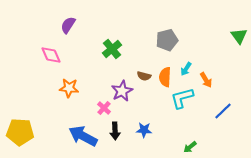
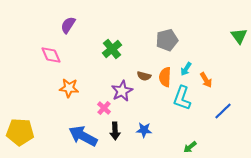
cyan L-shape: rotated 55 degrees counterclockwise
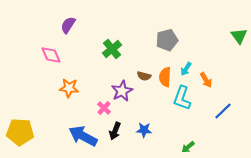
black arrow: rotated 24 degrees clockwise
green arrow: moved 2 px left
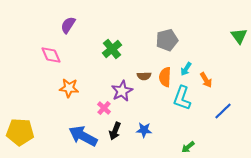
brown semicircle: rotated 16 degrees counterclockwise
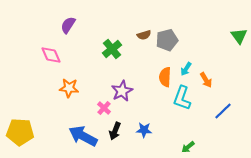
brown semicircle: moved 41 px up; rotated 16 degrees counterclockwise
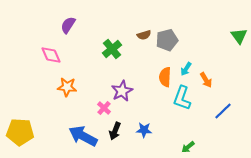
orange star: moved 2 px left, 1 px up
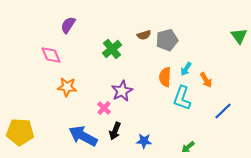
blue star: moved 11 px down
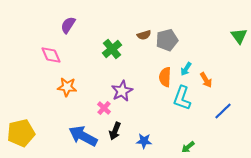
yellow pentagon: moved 1 px right, 1 px down; rotated 16 degrees counterclockwise
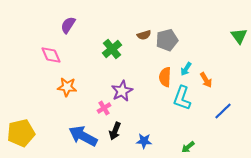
pink cross: rotated 16 degrees clockwise
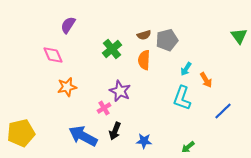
pink diamond: moved 2 px right
orange semicircle: moved 21 px left, 17 px up
orange star: rotated 18 degrees counterclockwise
purple star: moved 2 px left; rotated 20 degrees counterclockwise
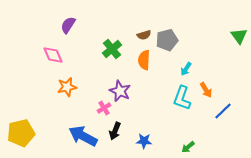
orange arrow: moved 10 px down
